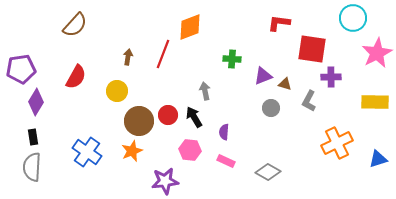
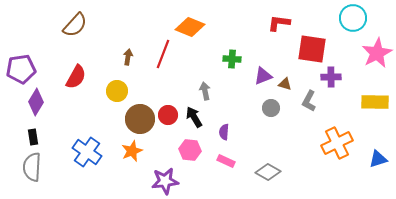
orange diamond: rotated 44 degrees clockwise
brown circle: moved 1 px right, 2 px up
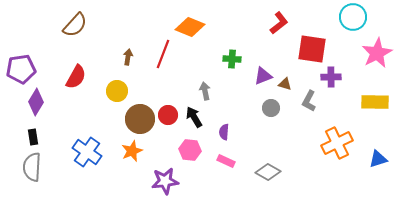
cyan circle: moved 1 px up
red L-shape: rotated 135 degrees clockwise
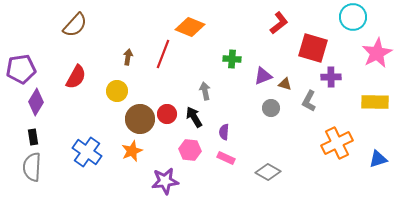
red square: moved 1 px right, 1 px up; rotated 8 degrees clockwise
red circle: moved 1 px left, 1 px up
pink rectangle: moved 3 px up
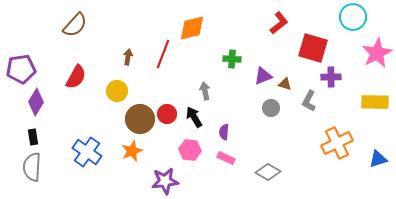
orange diamond: moved 2 px right, 1 px down; rotated 36 degrees counterclockwise
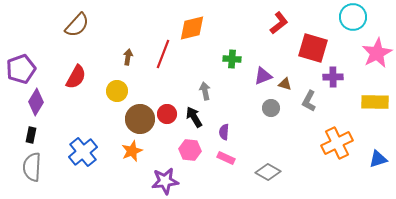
brown semicircle: moved 2 px right
purple pentagon: rotated 12 degrees counterclockwise
purple cross: moved 2 px right
black rectangle: moved 2 px left, 2 px up; rotated 21 degrees clockwise
blue cross: moved 4 px left; rotated 16 degrees clockwise
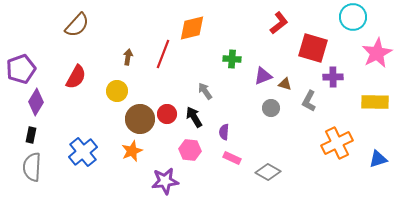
gray arrow: rotated 24 degrees counterclockwise
pink rectangle: moved 6 px right
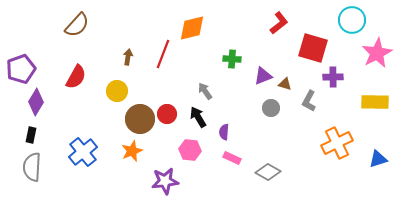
cyan circle: moved 1 px left, 3 px down
black arrow: moved 4 px right
